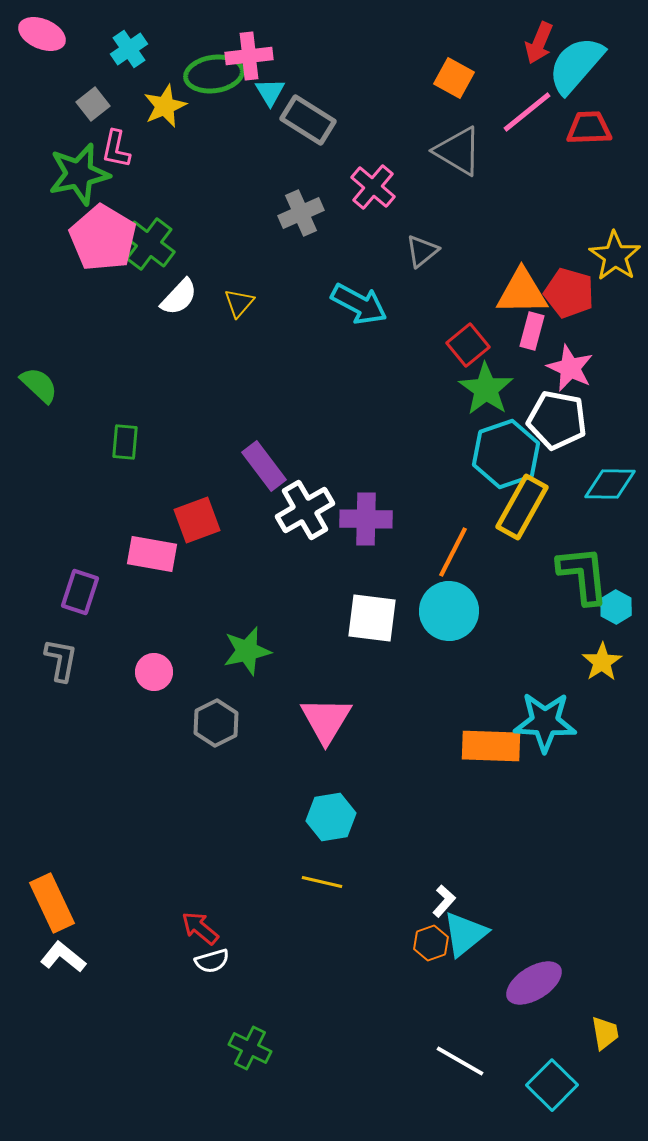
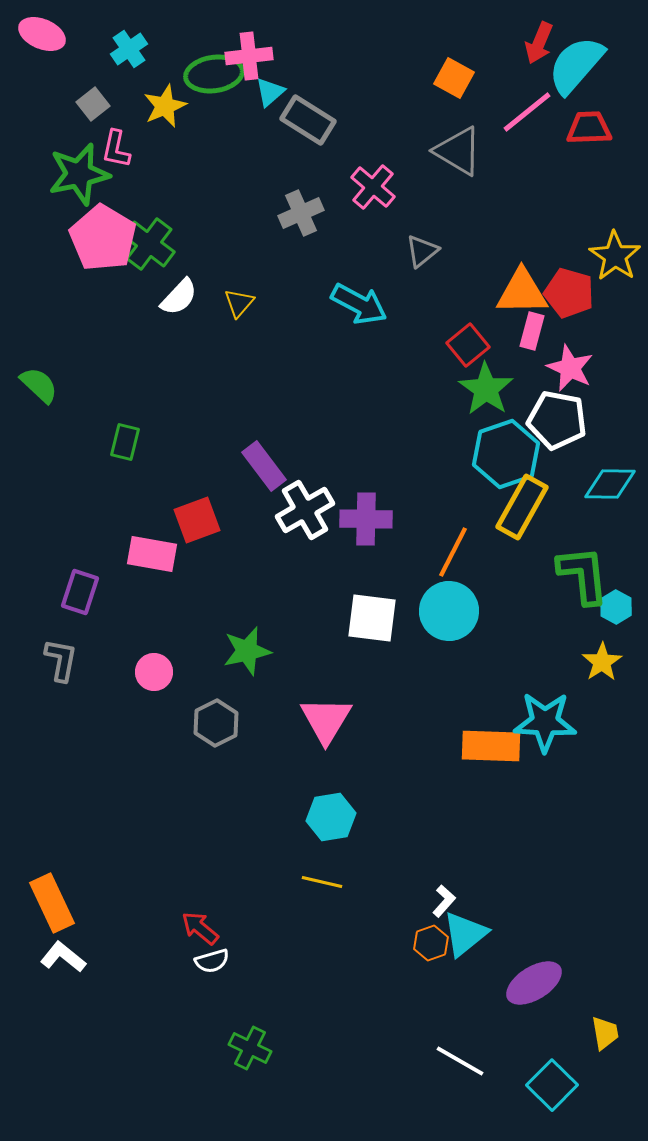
cyan triangle at (270, 92): rotated 20 degrees clockwise
green rectangle at (125, 442): rotated 9 degrees clockwise
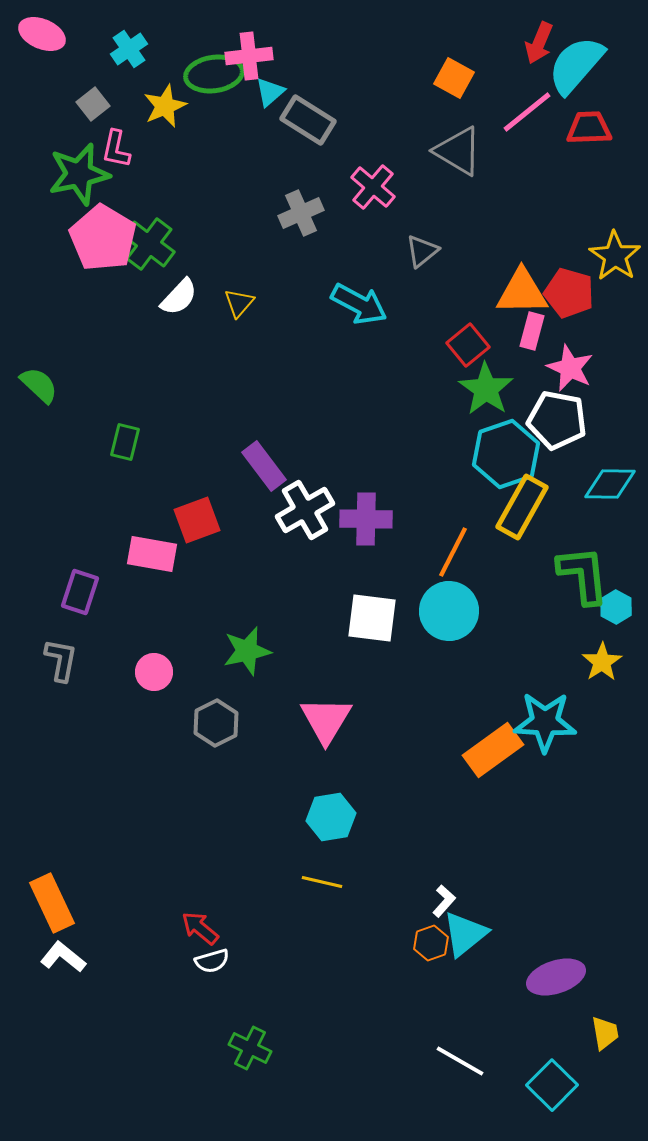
orange rectangle at (491, 746): moved 2 px right, 4 px down; rotated 38 degrees counterclockwise
purple ellipse at (534, 983): moved 22 px right, 6 px up; rotated 14 degrees clockwise
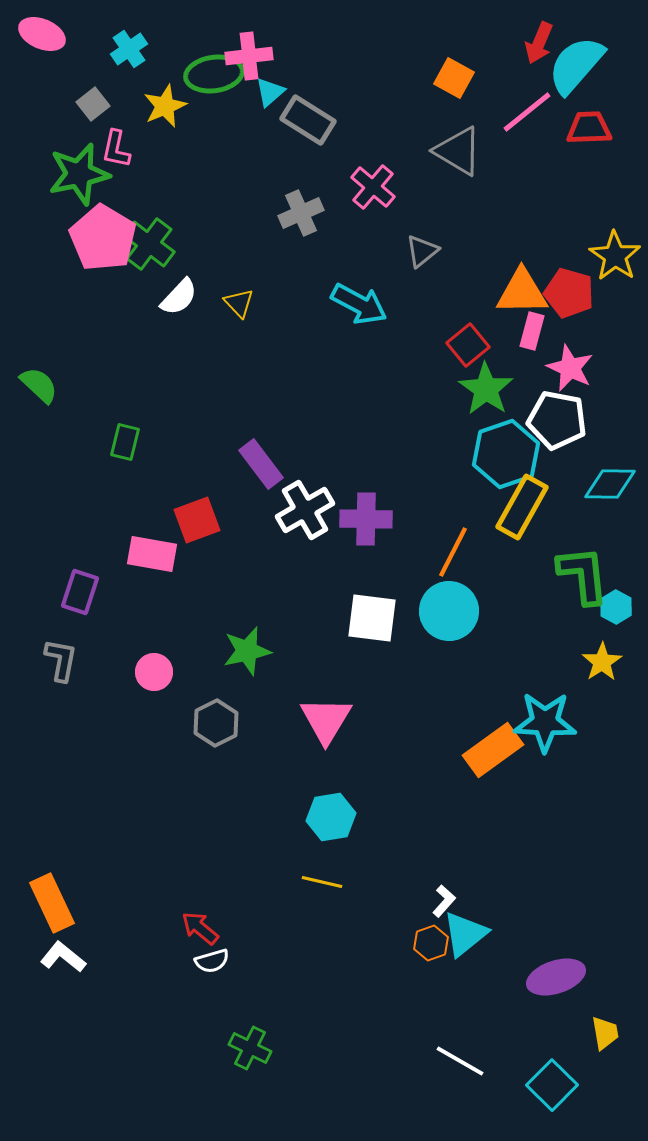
yellow triangle at (239, 303): rotated 24 degrees counterclockwise
purple rectangle at (264, 466): moved 3 px left, 2 px up
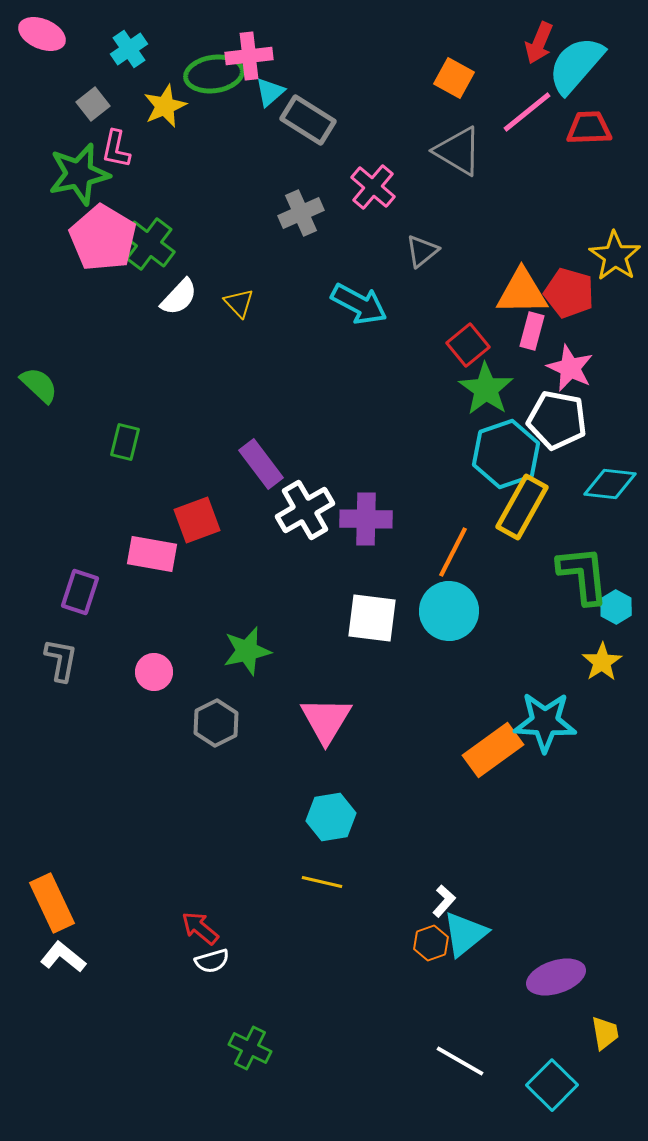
cyan diamond at (610, 484): rotated 6 degrees clockwise
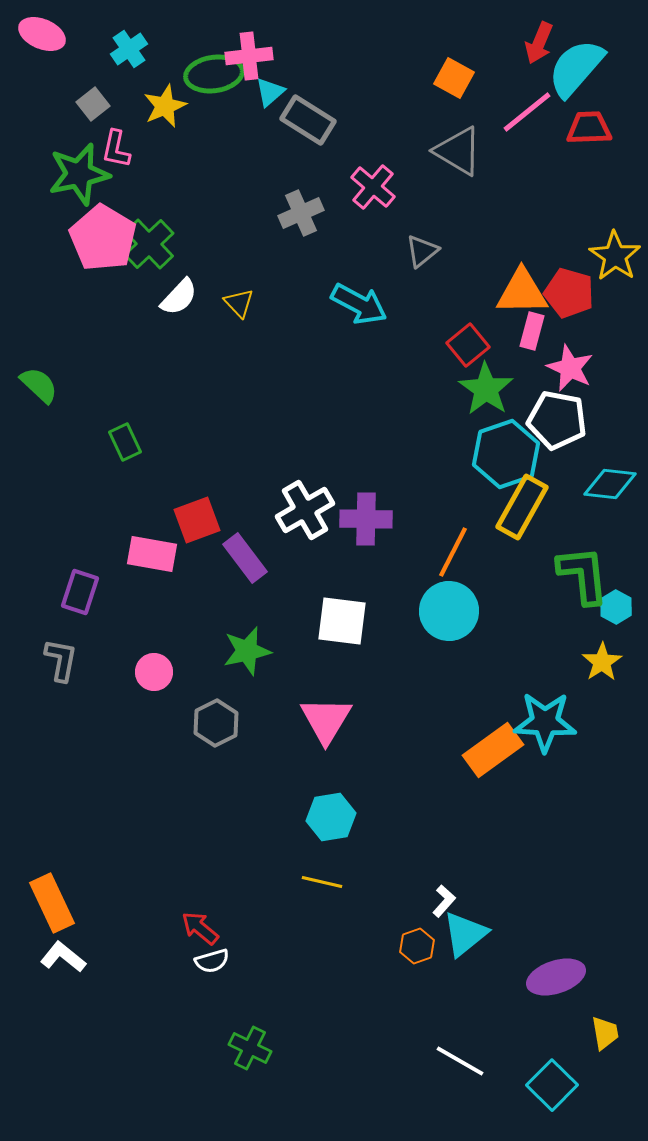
cyan semicircle at (576, 65): moved 3 px down
green cross at (149, 244): rotated 9 degrees clockwise
green rectangle at (125, 442): rotated 39 degrees counterclockwise
purple rectangle at (261, 464): moved 16 px left, 94 px down
white square at (372, 618): moved 30 px left, 3 px down
orange hexagon at (431, 943): moved 14 px left, 3 px down
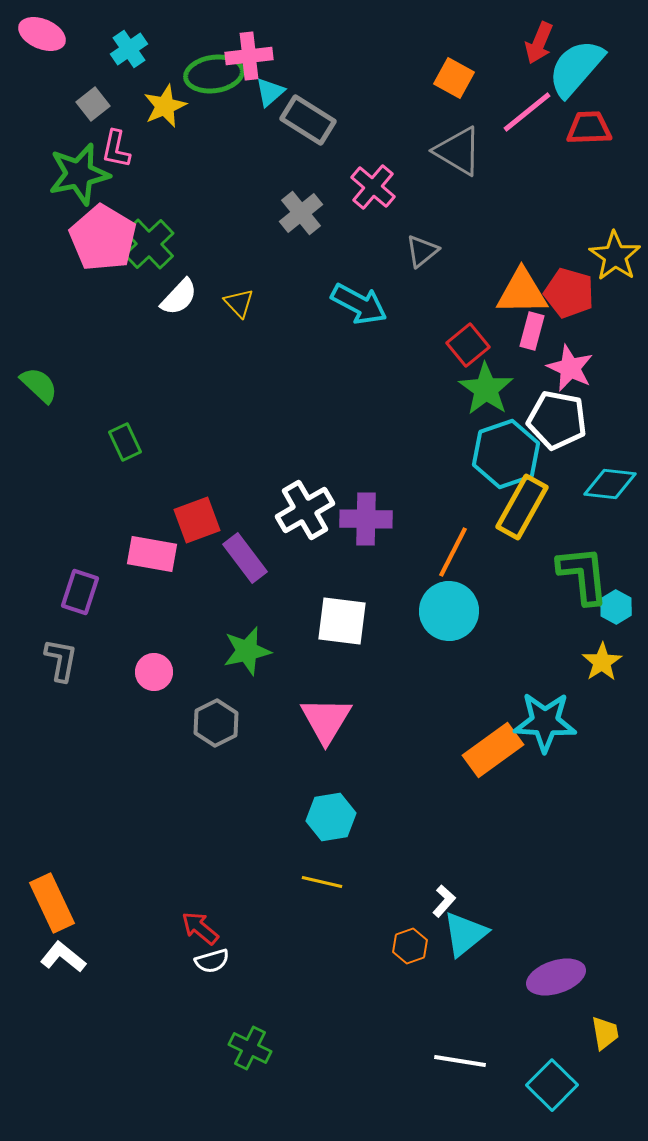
gray cross at (301, 213): rotated 15 degrees counterclockwise
orange hexagon at (417, 946): moved 7 px left
white line at (460, 1061): rotated 21 degrees counterclockwise
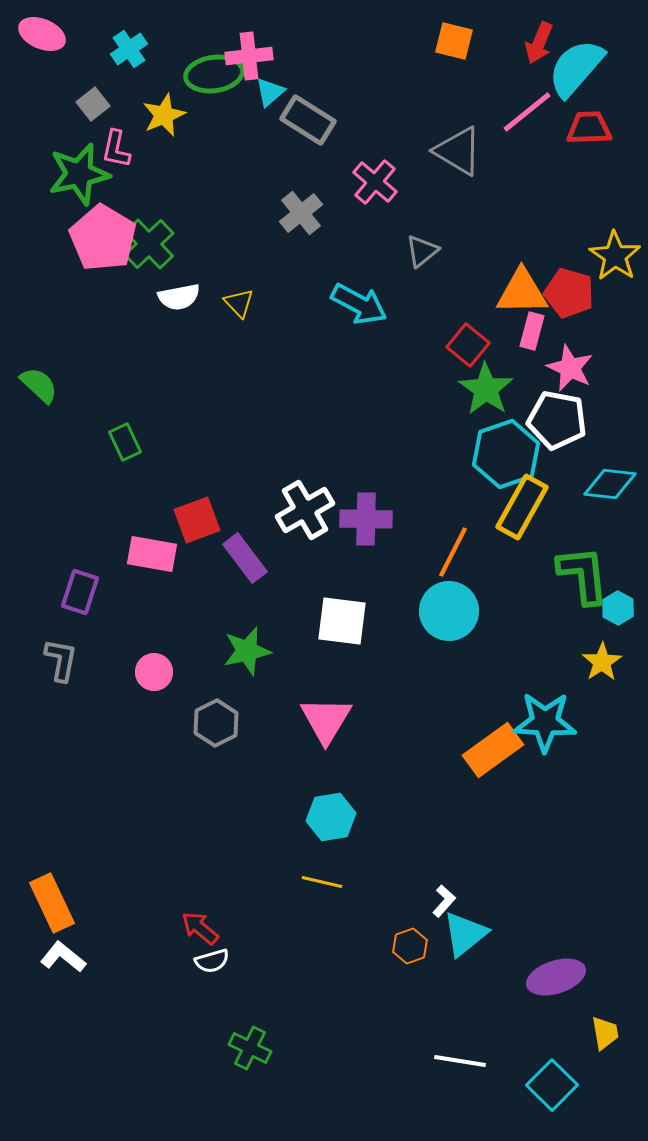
orange square at (454, 78): moved 37 px up; rotated 15 degrees counterclockwise
yellow star at (165, 106): moved 1 px left, 9 px down
pink cross at (373, 187): moved 2 px right, 5 px up
white semicircle at (179, 297): rotated 36 degrees clockwise
red square at (468, 345): rotated 12 degrees counterclockwise
cyan hexagon at (616, 607): moved 2 px right, 1 px down
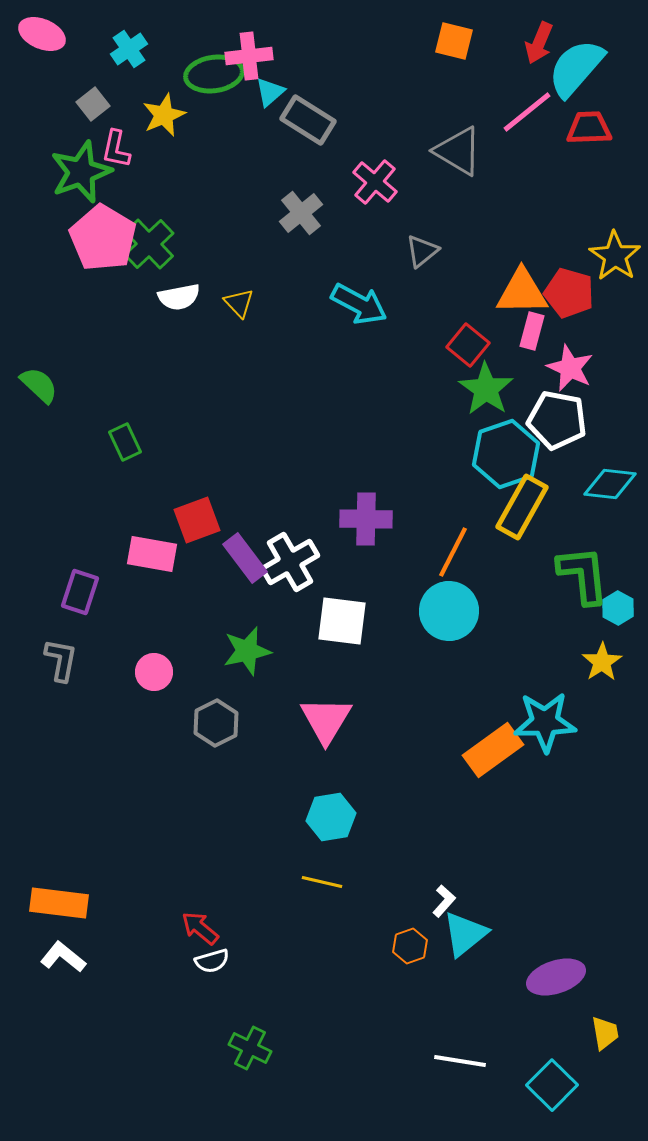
green star at (79, 174): moved 2 px right, 2 px up; rotated 8 degrees counterclockwise
white cross at (305, 510): moved 15 px left, 52 px down
cyan star at (545, 722): rotated 4 degrees counterclockwise
orange rectangle at (52, 903): moved 7 px right; rotated 58 degrees counterclockwise
